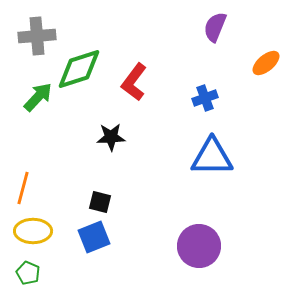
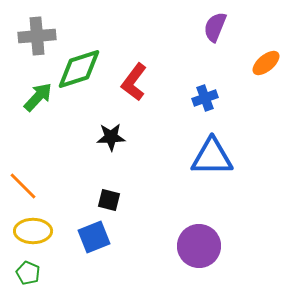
orange line: moved 2 px up; rotated 60 degrees counterclockwise
black square: moved 9 px right, 2 px up
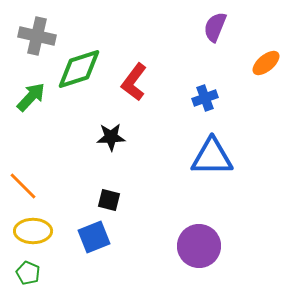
gray cross: rotated 18 degrees clockwise
green arrow: moved 7 px left
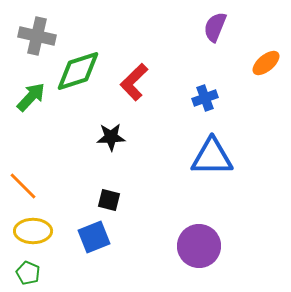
green diamond: moved 1 px left, 2 px down
red L-shape: rotated 9 degrees clockwise
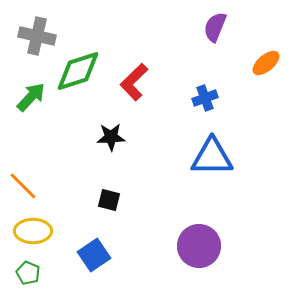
blue square: moved 18 px down; rotated 12 degrees counterclockwise
